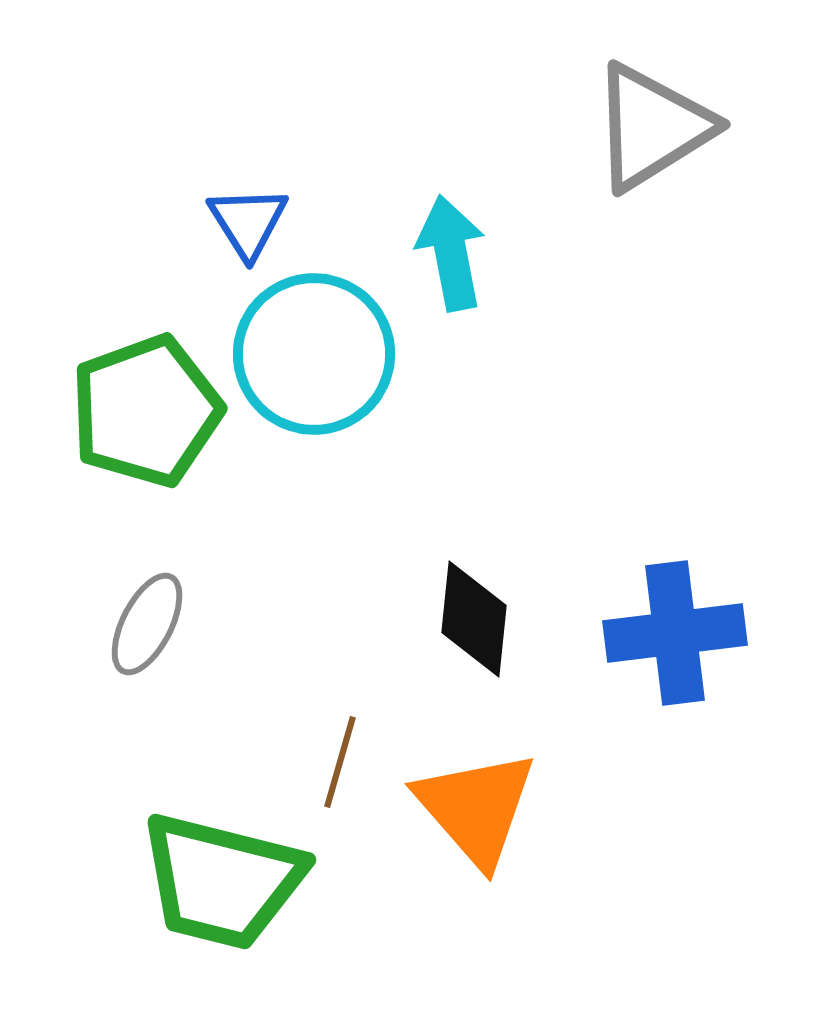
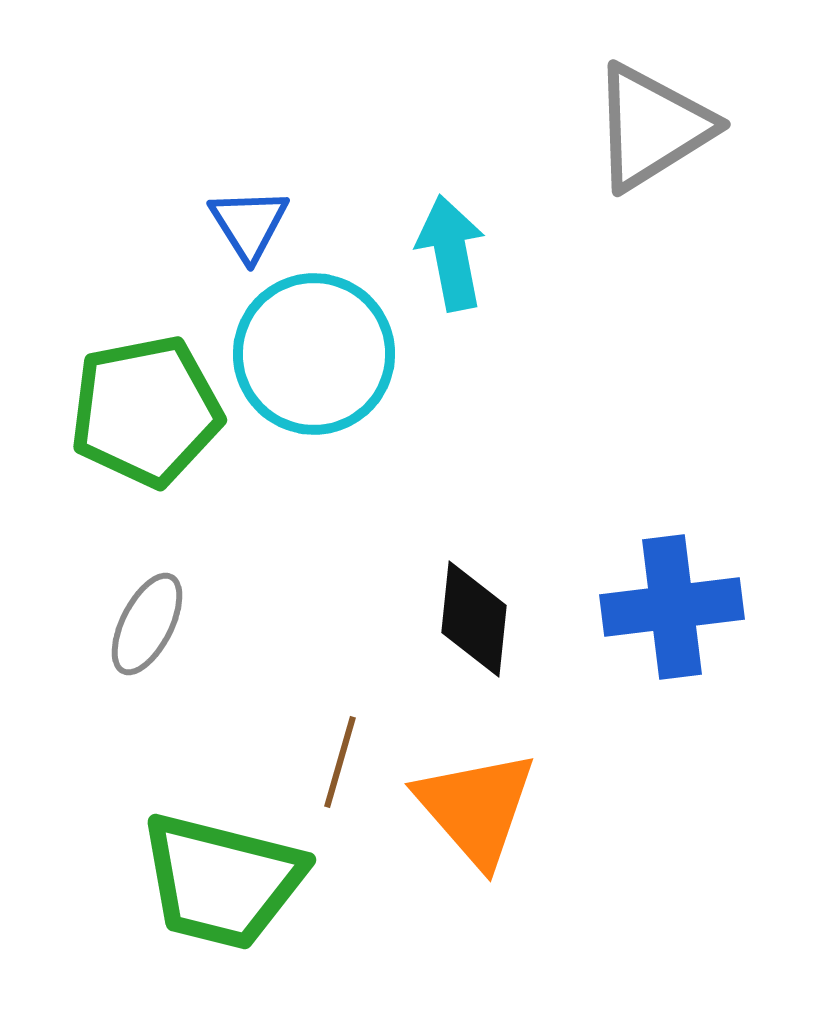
blue triangle: moved 1 px right, 2 px down
green pentagon: rotated 9 degrees clockwise
blue cross: moved 3 px left, 26 px up
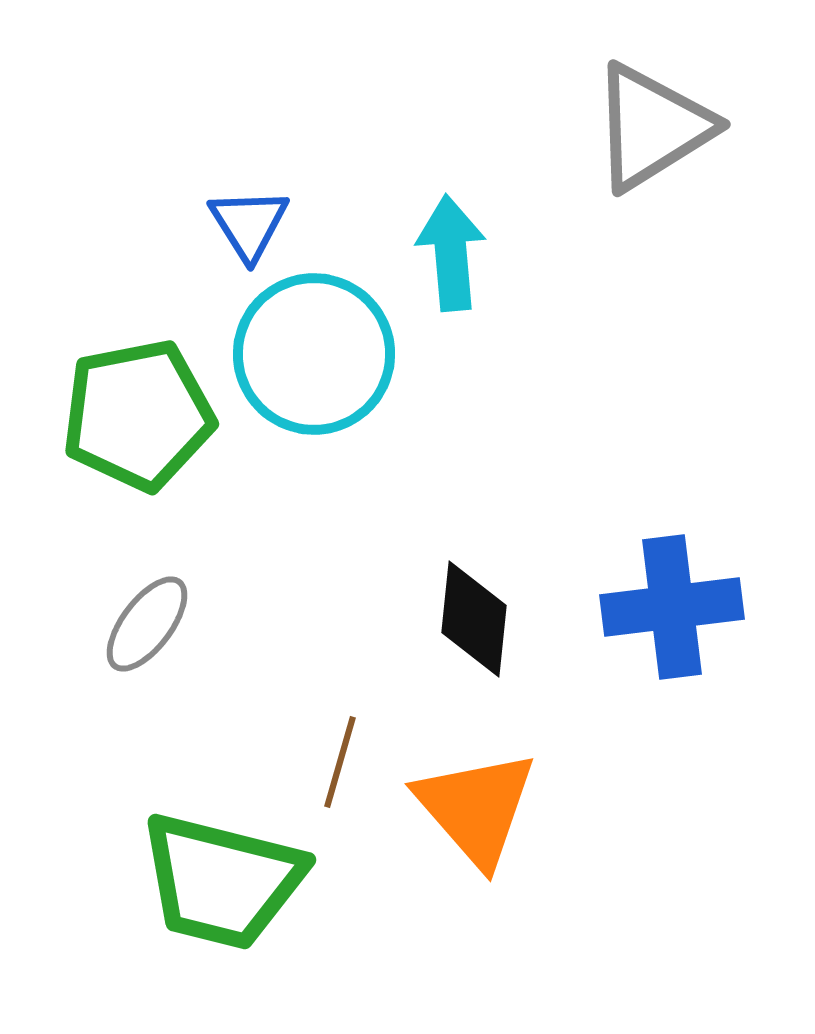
cyan arrow: rotated 6 degrees clockwise
green pentagon: moved 8 px left, 4 px down
gray ellipse: rotated 10 degrees clockwise
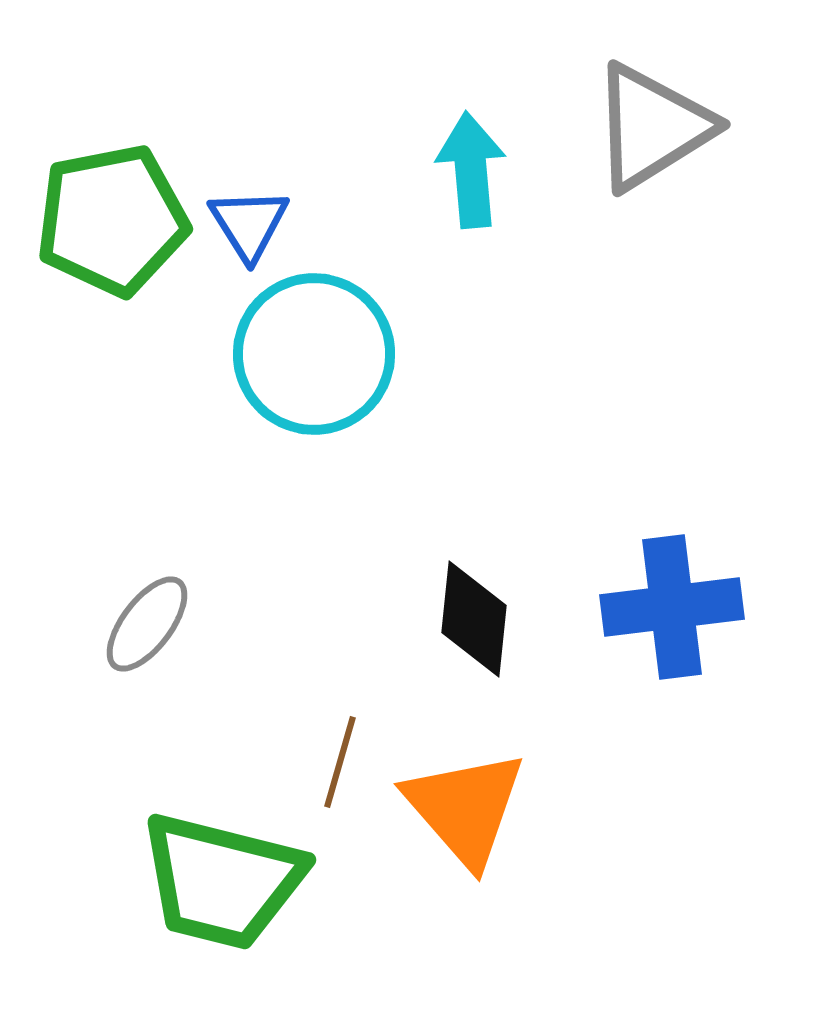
cyan arrow: moved 20 px right, 83 px up
green pentagon: moved 26 px left, 195 px up
orange triangle: moved 11 px left
